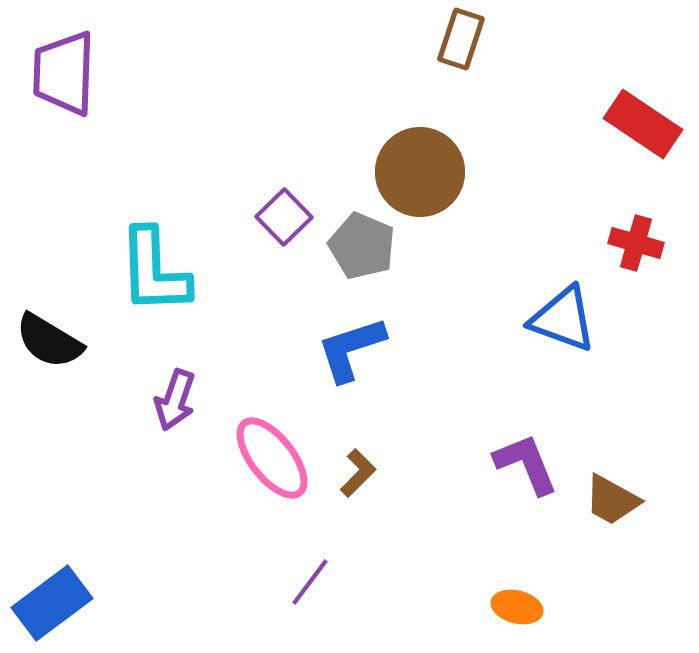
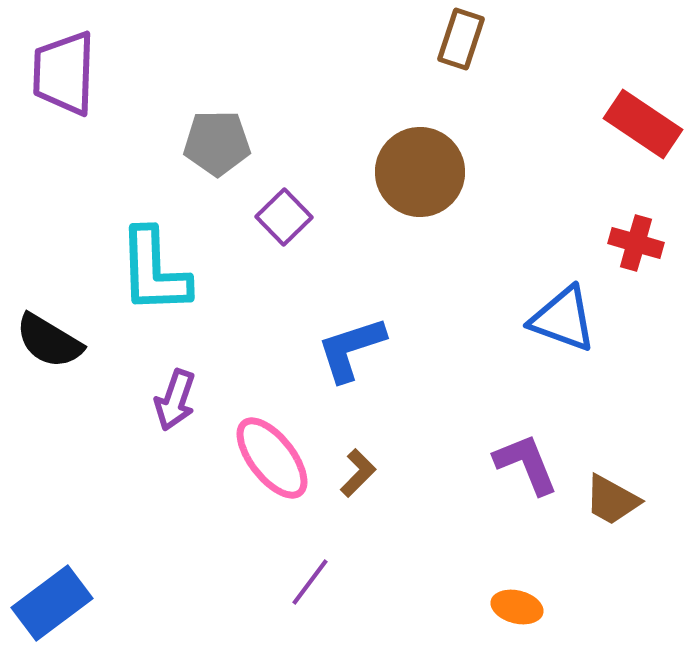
gray pentagon: moved 145 px left, 103 px up; rotated 24 degrees counterclockwise
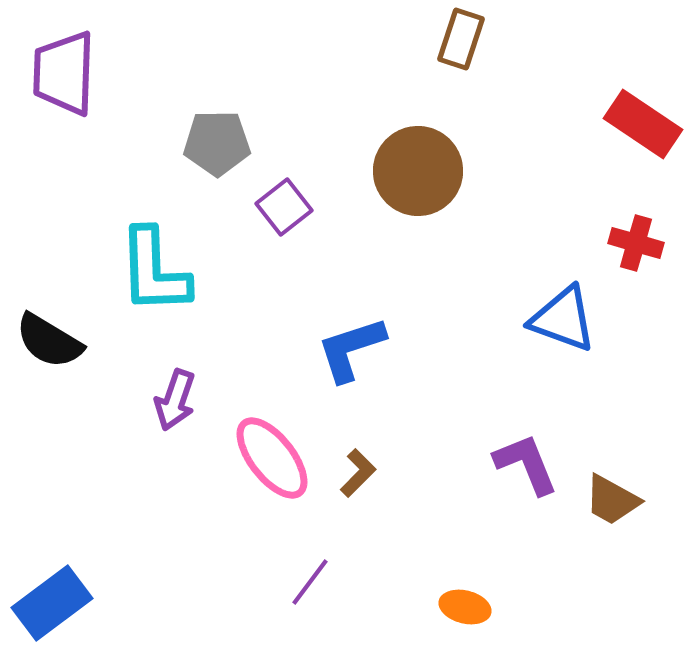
brown circle: moved 2 px left, 1 px up
purple square: moved 10 px up; rotated 6 degrees clockwise
orange ellipse: moved 52 px left
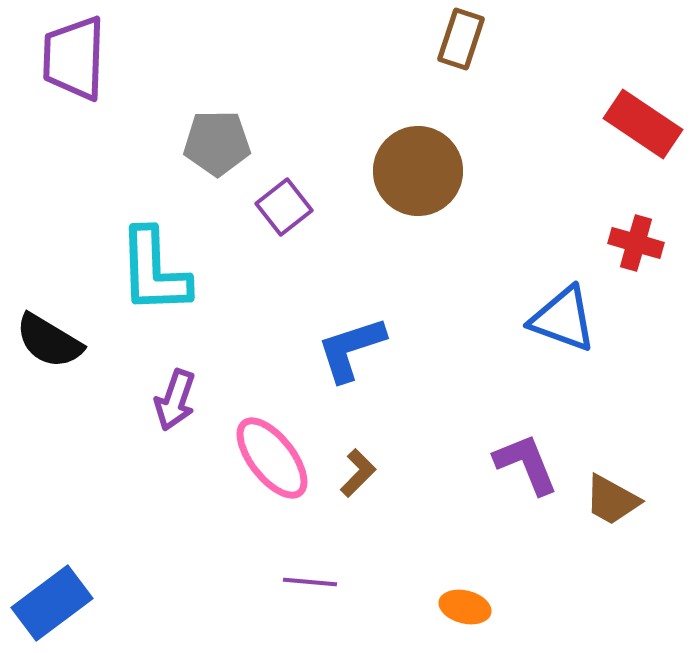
purple trapezoid: moved 10 px right, 15 px up
purple line: rotated 58 degrees clockwise
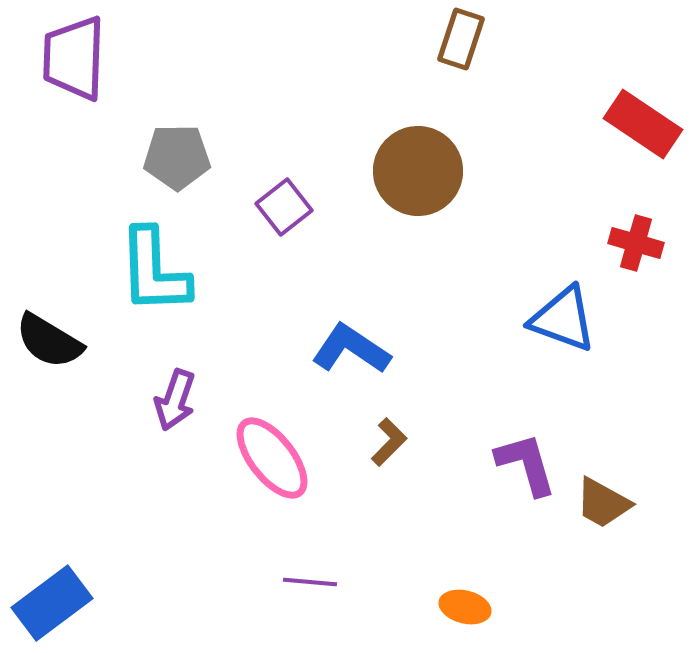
gray pentagon: moved 40 px left, 14 px down
blue L-shape: rotated 52 degrees clockwise
purple L-shape: rotated 6 degrees clockwise
brown L-shape: moved 31 px right, 31 px up
brown trapezoid: moved 9 px left, 3 px down
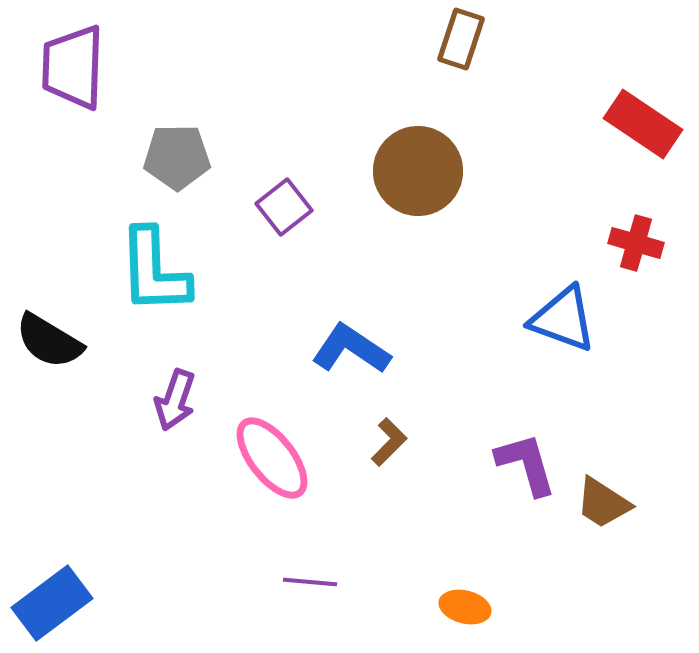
purple trapezoid: moved 1 px left, 9 px down
brown trapezoid: rotated 4 degrees clockwise
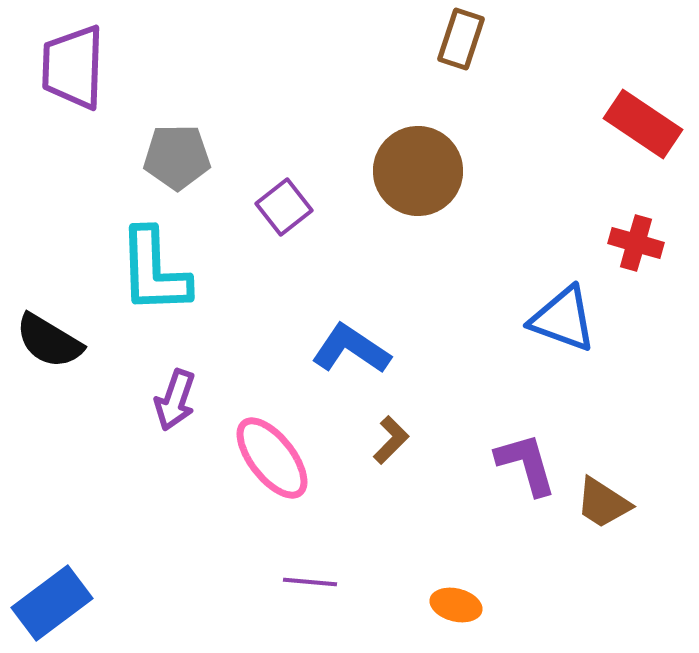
brown L-shape: moved 2 px right, 2 px up
orange ellipse: moved 9 px left, 2 px up
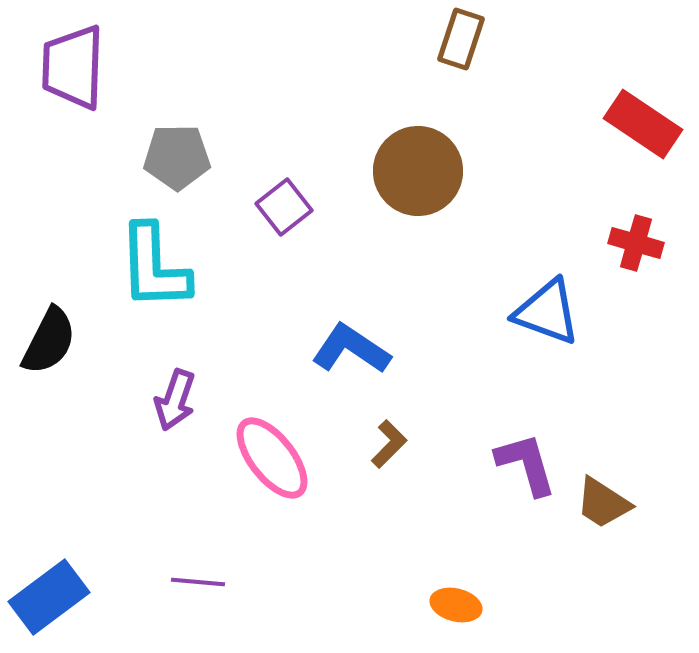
cyan L-shape: moved 4 px up
blue triangle: moved 16 px left, 7 px up
black semicircle: rotated 94 degrees counterclockwise
brown L-shape: moved 2 px left, 4 px down
purple line: moved 112 px left
blue rectangle: moved 3 px left, 6 px up
